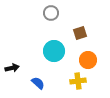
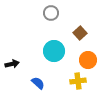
brown square: rotated 24 degrees counterclockwise
black arrow: moved 4 px up
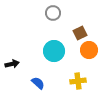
gray circle: moved 2 px right
brown square: rotated 16 degrees clockwise
orange circle: moved 1 px right, 10 px up
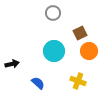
orange circle: moved 1 px down
yellow cross: rotated 28 degrees clockwise
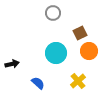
cyan circle: moved 2 px right, 2 px down
yellow cross: rotated 28 degrees clockwise
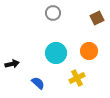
brown square: moved 17 px right, 15 px up
yellow cross: moved 1 px left, 3 px up; rotated 14 degrees clockwise
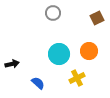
cyan circle: moved 3 px right, 1 px down
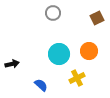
blue semicircle: moved 3 px right, 2 px down
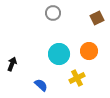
black arrow: rotated 56 degrees counterclockwise
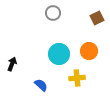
yellow cross: rotated 21 degrees clockwise
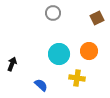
yellow cross: rotated 14 degrees clockwise
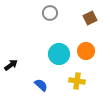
gray circle: moved 3 px left
brown square: moved 7 px left
orange circle: moved 3 px left
black arrow: moved 1 px left, 1 px down; rotated 32 degrees clockwise
yellow cross: moved 3 px down
